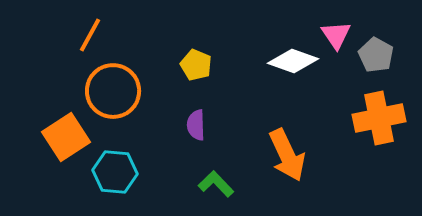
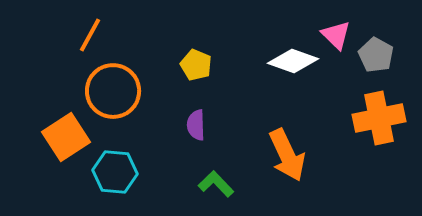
pink triangle: rotated 12 degrees counterclockwise
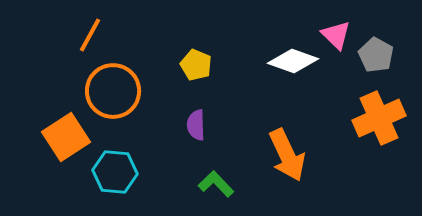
orange cross: rotated 12 degrees counterclockwise
